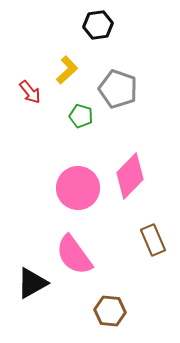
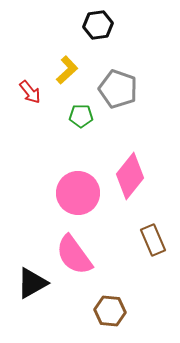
green pentagon: rotated 15 degrees counterclockwise
pink diamond: rotated 6 degrees counterclockwise
pink circle: moved 5 px down
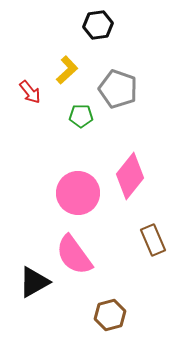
black triangle: moved 2 px right, 1 px up
brown hexagon: moved 4 px down; rotated 20 degrees counterclockwise
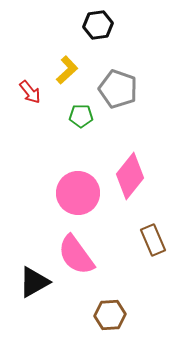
pink semicircle: moved 2 px right
brown hexagon: rotated 12 degrees clockwise
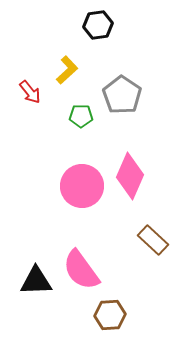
gray pentagon: moved 4 px right, 6 px down; rotated 15 degrees clockwise
pink diamond: rotated 15 degrees counterclockwise
pink circle: moved 4 px right, 7 px up
brown rectangle: rotated 24 degrees counterclockwise
pink semicircle: moved 5 px right, 15 px down
black triangle: moved 2 px right, 1 px up; rotated 28 degrees clockwise
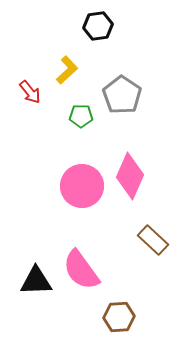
black hexagon: moved 1 px down
brown hexagon: moved 9 px right, 2 px down
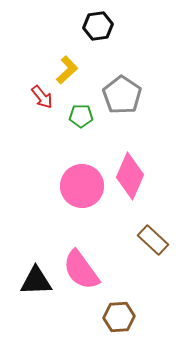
red arrow: moved 12 px right, 5 px down
